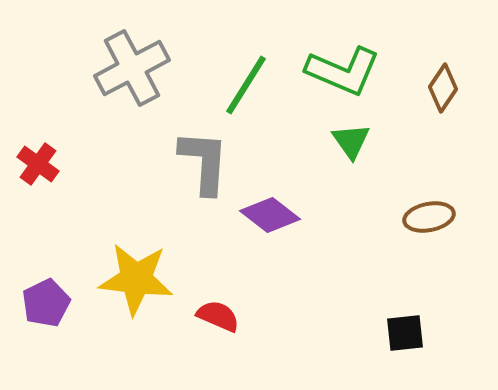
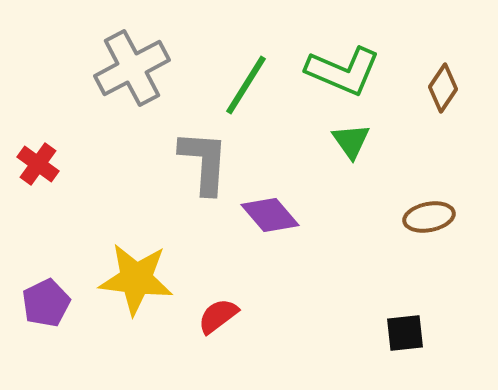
purple diamond: rotated 12 degrees clockwise
red semicircle: rotated 60 degrees counterclockwise
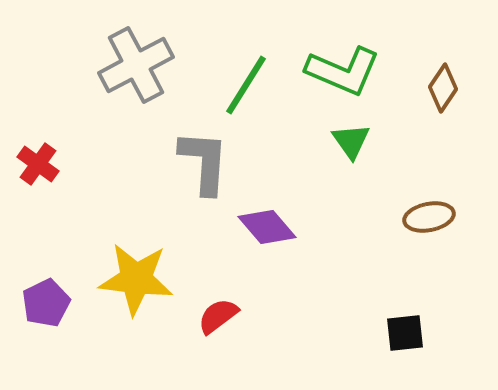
gray cross: moved 4 px right, 3 px up
purple diamond: moved 3 px left, 12 px down
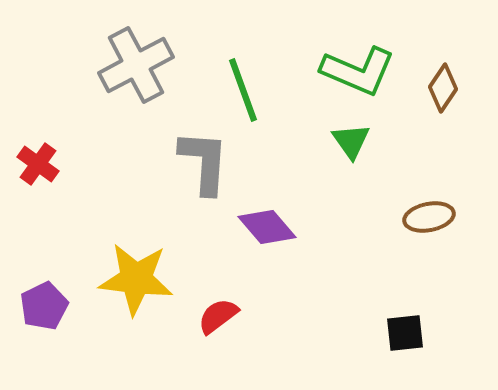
green L-shape: moved 15 px right
green line: moved 3 px left, 5 px down; rotated 52 degrees counterclockwise
purple pentagon: moved 2 px left, 3 px down
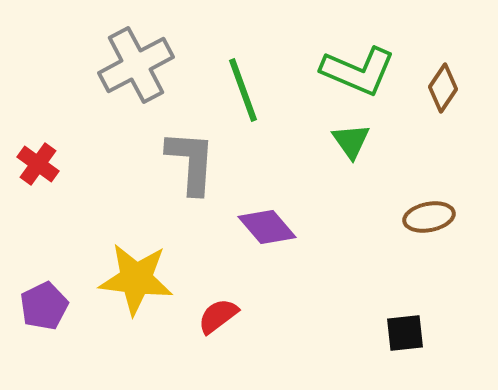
gray L-shape: moved 13 px left
